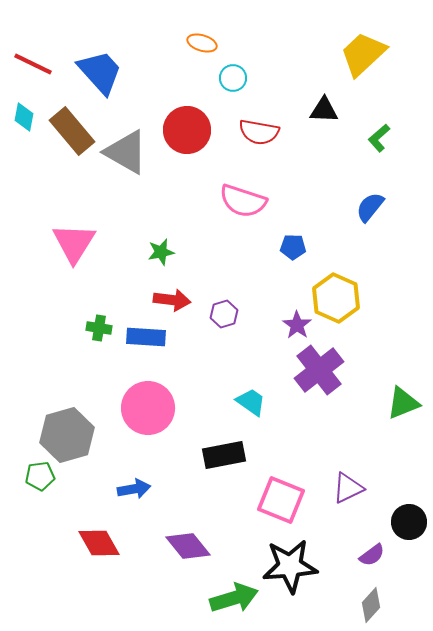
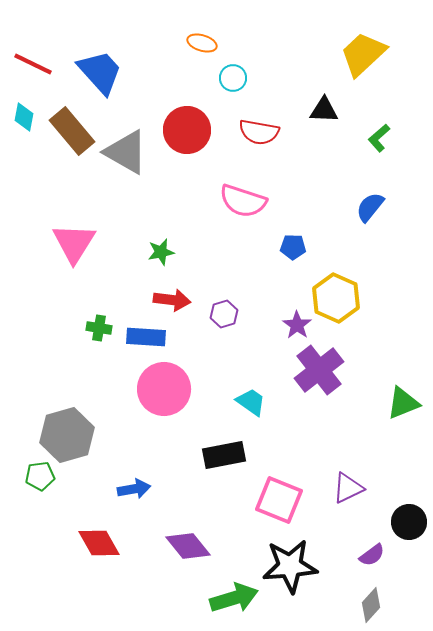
pink circle: moved 16 px right, 19 px up
pink square: moved 2 px left
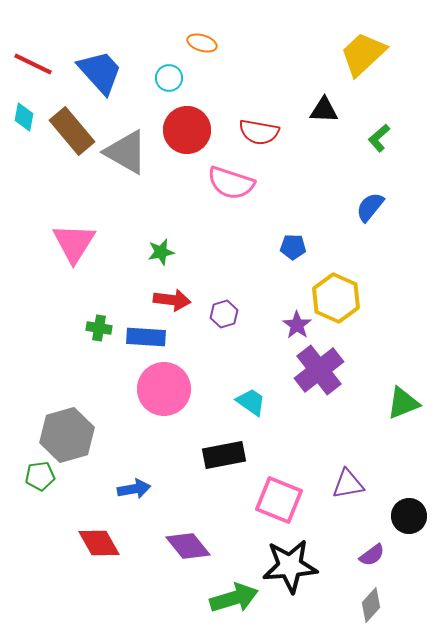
cyan circle: moved 64 px left
pink semicircle: moved 12 px left, 18 px up
purple triangle: moved 4 px up; rotated 16 degrees clockwise
black circle: moved 6 px up
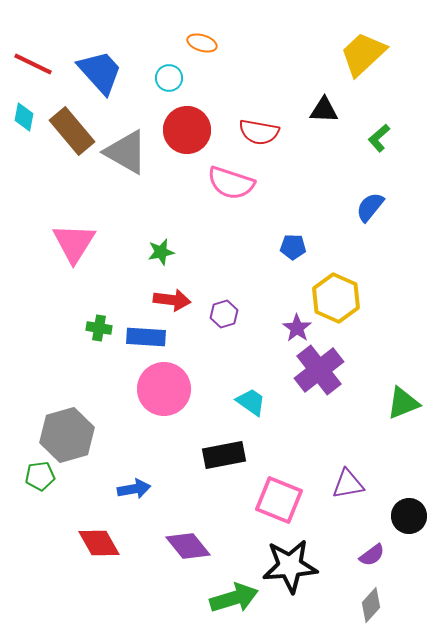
purple star: moved 3 px down
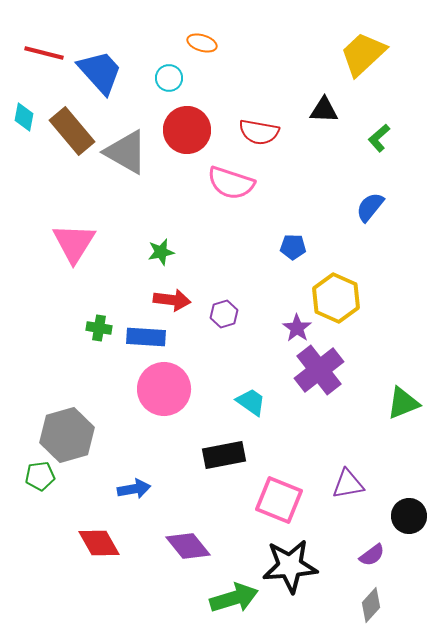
red line: moved 11 px right, 11 px up; rotated 12 degrees counterclockwise
